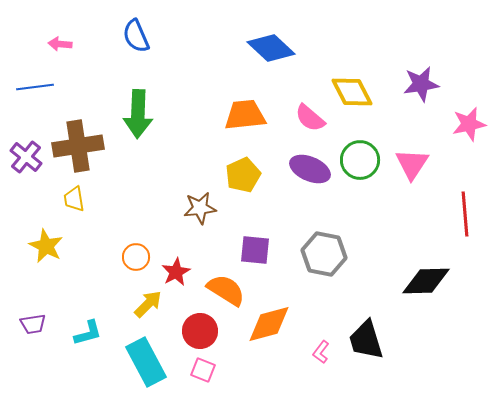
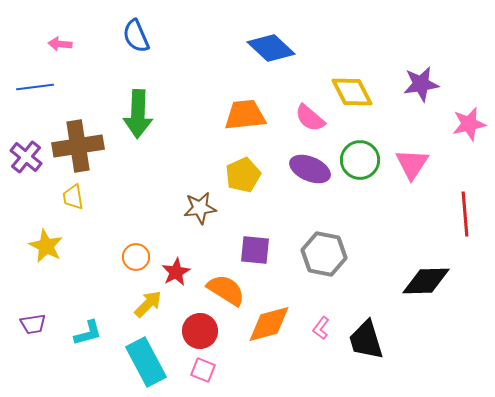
yellow trapezoid: moved 1 px left, 2 px up
pink L-shape: moved 24 px up
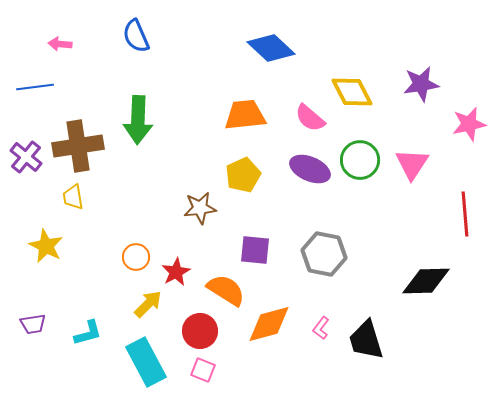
green arrow: moved 6 px down
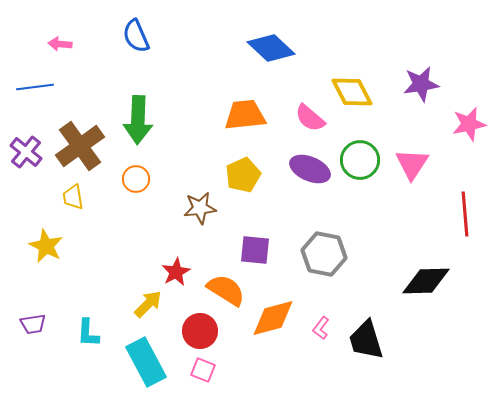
brown cross: moved 2 px right; rotated 27 degrees counterclockwise
purple cross: moved 5 px up
orange circle: moved 78 px up
orange diamond: moved 4 px right, 6 px up
cyan L-shape: rotated 108 degrees clockwise
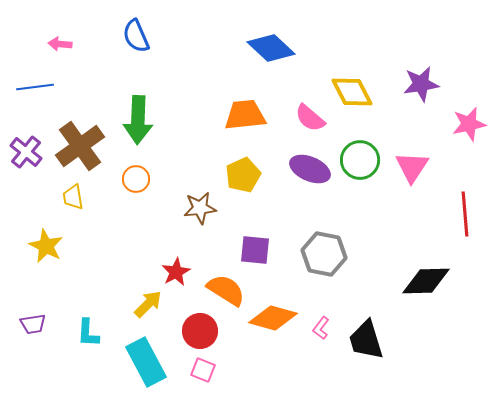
pink triangle: moved 3 px down
orange diamond: rotated 30 degrees clockwise
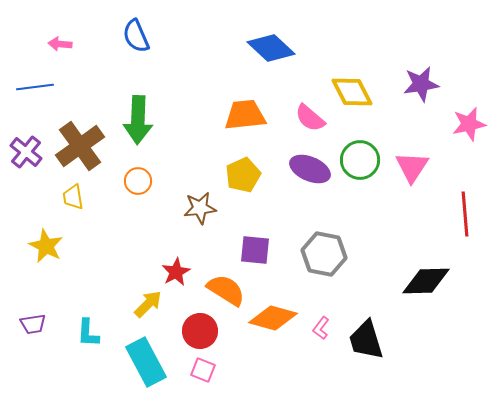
orange circle: moved 2 px right, 2 px down
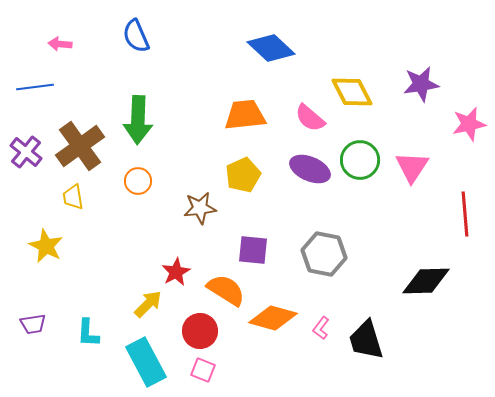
purple square: moved 2 px left
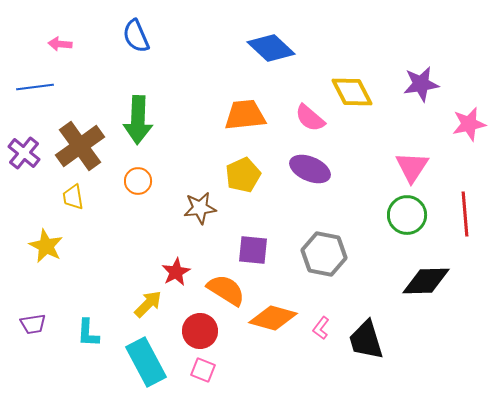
purple cross: moved 2 px left, 1 px down
green circle: moved 47 px right, 55 px down
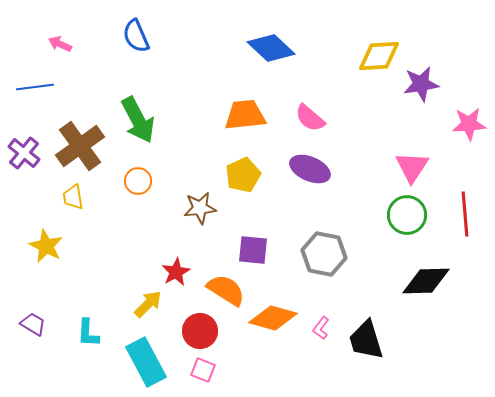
pink arrow: rotated 20 degrees clockwise
yellow diamond: moved 27 px right, 36 px up; rotated 66 degrees counterclockwise
green arrow: rotated 30 degrees counterclockwise
pink star: rotated 8 degrees clockwise
purple trapezoid: rotated 140 degrees counterclockwise
